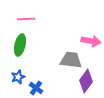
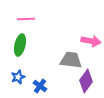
blue cross: moved 4 px right, 2 px up
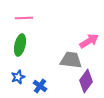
pink line: moved 2 px left, 1 px up
pink arrow: moved 2 px left; rotated 42 degrees counterclockwise
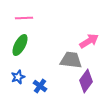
green ellipse: rotated 15 degrees clockwise
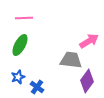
purple diamond: moved 1 px right
blue cross: moved 3 px left, 1 px down
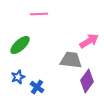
pink line: moved 15 px right, 4 px up
green ellipse: rotated 20 degrees clockwise
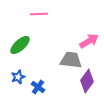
blue cross: moved 1 px right
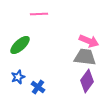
pink arrow: rotated 54 degrees clockwise
gray trapezoid: moved 14 px right, 3 px up
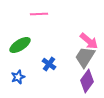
pink arrow: rotated 18 degrees clockwise
green ellipse: rotated 10 degrees clockwise
gray trapezoid: rotated 65 degrees counterclockwise
blue cross: moved 11 px right, 23 px up
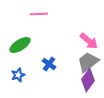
gray trapezoid: moved 3 px right, 5 px down; rotated 20 degrees clockwise
blue star: moved 2 px up
purple diamond: moved 1 px right, 1 px up
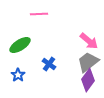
blue star: rotated 16 degrees counterclockwise
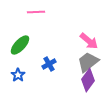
pink line: moved 3 px left, 2 px up
green ellipse: rotated 15 degrees counterclockwise
blue cross: rotated 24 degrees clockwise
